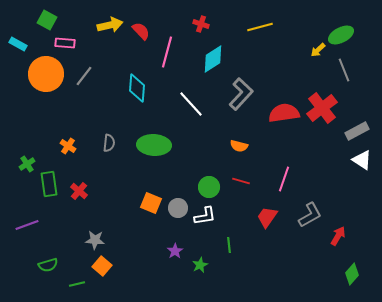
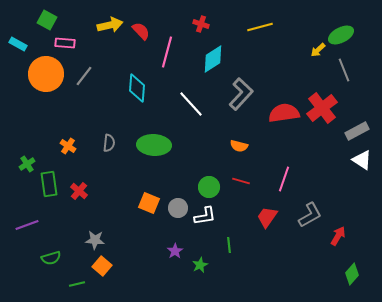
orange square at (151, 203): moved 2 px left
green semicircle at (48, 265): moved 3 px right, 7 px up
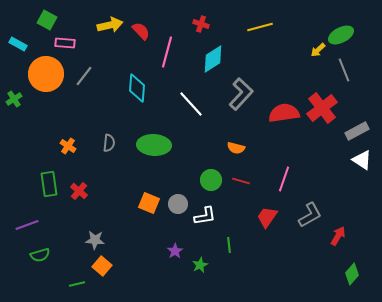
orange semicircle at (239, 146): moved 3 px left, 2 px down
green cross at (27, 164): moved 13 px left, 65 px up
green circle at (209, 187): moved 2 px right, 7 px up
gray circle at (178, 208): moved 4 px up
green semicircle at (51, 258): moved 11 px left, 3 px up
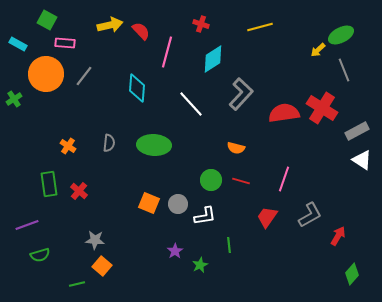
red cross at (322, 108): rotated 20 degrees counterclockwise
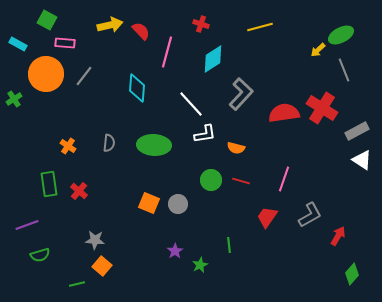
white L-shape at (205, 216): moved 82 px up
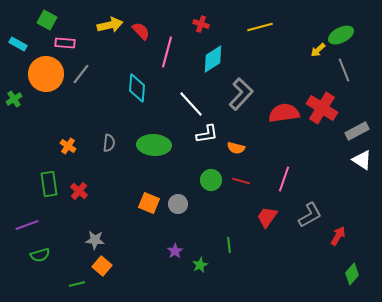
gray line at (84, 76): moved 3 px left, 2 px up
white L-shape at (205, 134): moved 2 px right
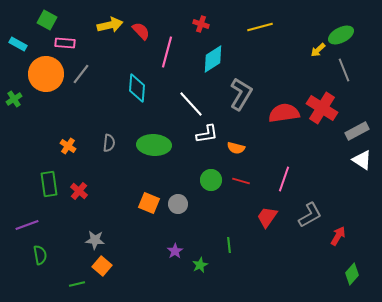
gray L-shape at (241, 94): rotated 12 degrees counterclockwise
green semicircle at (40, 255): rotated 84 degrees counterclockwise
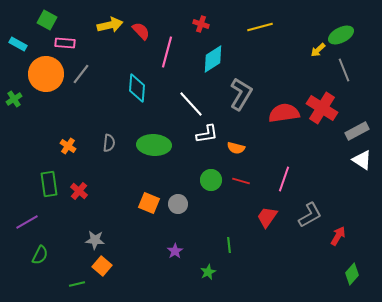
purple line at (27, 225): moved 3 px up; rotated 10 degrees counterclockwise
green semicircle at (40, 255): rotated 36 degrees clockwise
green star at (200, 265): moved 8 px right, 7 px down
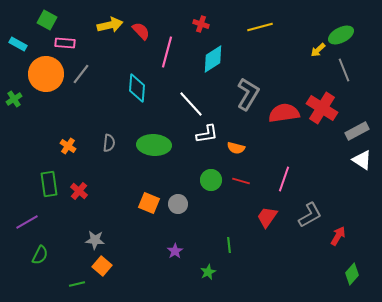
gray L-shape at (241, 94): moved 7 px right
